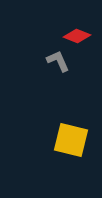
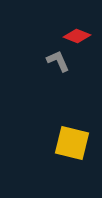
yellow square: moved 1 px right, 3 px down
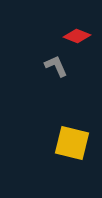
gray L-shape: moved 2 px left, 5 px down
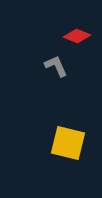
yellow square: moved 4 px left
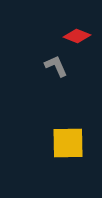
yellow square: rotated 15 degrees counterclockwise
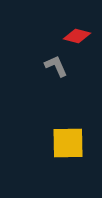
red diamond: rotated 8 degrees counterclockwise
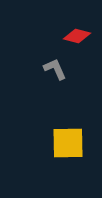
gray L-shape: moved 1 px left, 3 px down
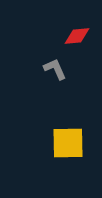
red diamond: rotated 20 degrees counterclockwise
